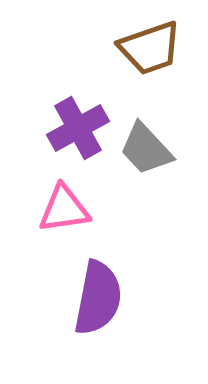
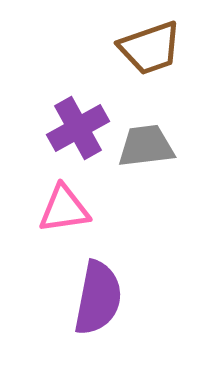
gray trapezoid: moved 3 px up; rotated 126 degrees clockwise
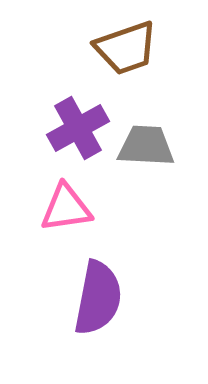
brown trapezoid: moved 24 px left
gray trapezoid: rotated 10 degrees clockwise
pink triangle: moved 2 px right, 1 px up
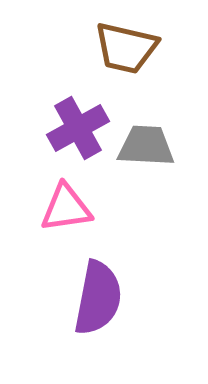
brown trapezoid: rotated 32 degrees clockwise
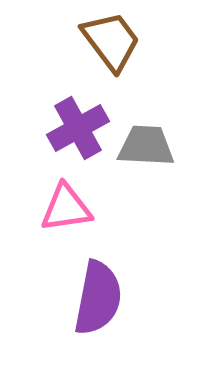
brown trapezoid: moved 15 px left, 7 px up; rotated 140 degrees counterclockwise
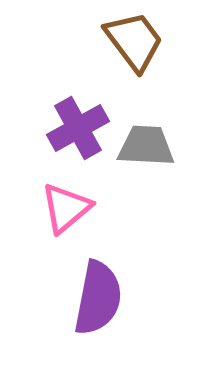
brown trapezoid: moved 23 px right
pink triangle: rotated 32 degrees counterclockwise
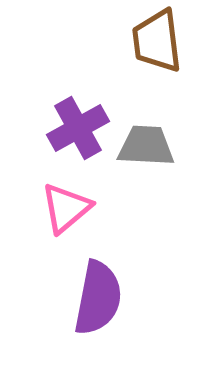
brown trapezoid: moved 23 px right; rotated 150 degrees counterclockwise
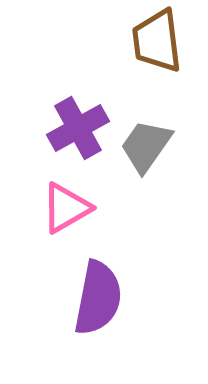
gray trapezoid: rotated 58 degrees counterclockwise
pink triangle: rotated 10 degrees clockwise
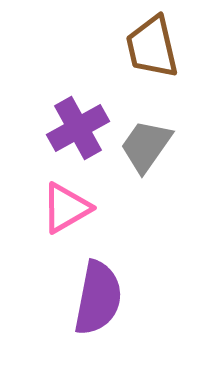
brown trapezoid: moved 5 px left, 6 px down; rotated 6 degrees counterclockwise
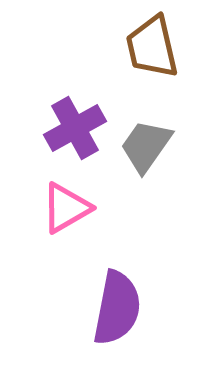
purple cross: moved 3 px left
purple semicircle: moved 19 px right, 10 px down
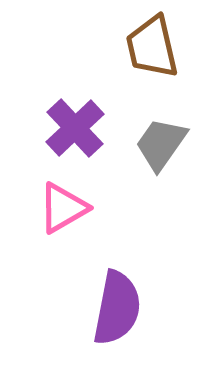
purple cross: rotated 14 degrees counterclockwise
gray trapezoid: moved 15 px right, 2 px up
pink triangle: moved 3 px left
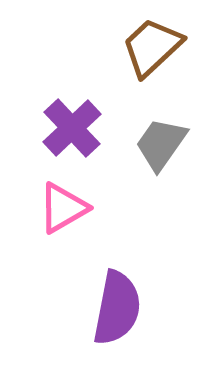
brown trapezoid: rotated 60 degrees clockwise
purple cross: moved 3 px left
